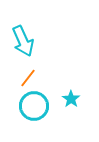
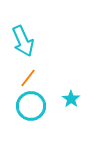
cyan circle: moved 3 px left
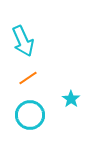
orange line: rotated 18 degrees clockwise
cyan circle: moved 1 px left, 9 px down
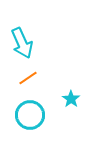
cyan arrow: moved 1 px left, 2 px down
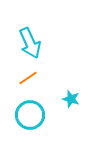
cyan arrow: moved 8 px right
cyan star: rotated 18 degrees counterclockwise
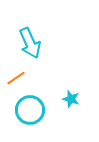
orange line: moved 12 px left
cyan circle: moved 5 px up
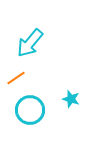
cyan arrow: rotated 64 degrees clockwise
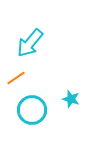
cyan circle: moved 2 px right
